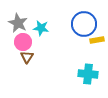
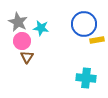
gray star: moved 1 px up
pink circle: moved 1 px left, 1 px up
cyan cross: moved 2 px left, 4 px down
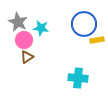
pink circle: moved 2 px right, 1 px up
brown triangle: rotated 24 degrees clockwise
cyan cross: moved 8 px left
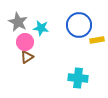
blue circle: moved 5 px left, 1 px down
pink circle: moved 1 px right, 2 px down
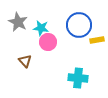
pink circle: moved 23 px right
brown triangle: moved 2 px left, 4 px down; rotated 40 degrees counterclockwise
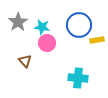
gray star: rotated 12 degrees clockwise
cyan star: moved 1 px right, 1 px up
pink circle: moved 1 px left, 1 px down
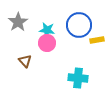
cyan star: moved 5 px right, 3 px down
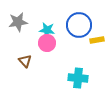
gray star: rotated 24 degrees clockwise
